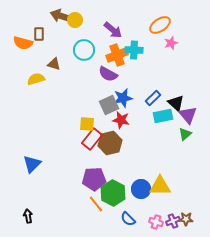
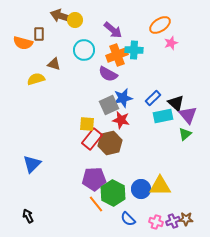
black arrow: rotated 16 degrees counterclockwise
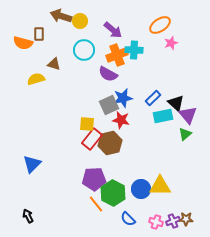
yellow circle: moved 5 px right, 1 px down
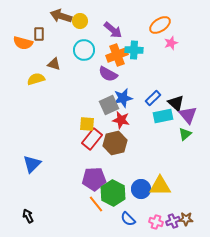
brown hexagon: moved 5 px right
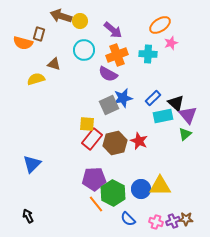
brown rectangle: rotated 16 degrees clockwise
cyan cross: moved 14 px right, 4 px down
red star: moved 18 px right, 21 px down; rotated 12 degrees clockwise
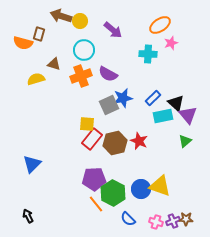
orange cross: moved 36 px left, 21 px down
green triangle: moved 7 px down
yellow triangle: rotated 20 degrees clockwise
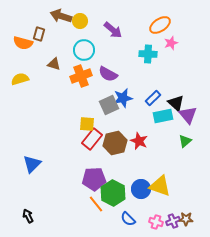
yellow semicircle: moved 16 px left
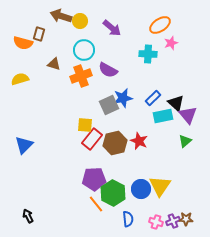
purple arrow: moved 1 px left, 2 px up
purple semicircle: moved 4 px up
yellow square: moved 2 px left, 1 px down
blue triangle: moved 8 px left, 19 px up
yellow triangle: rotated 45 degrees clockwise
blue semicircle: rotated 140 degrees counterclockwise
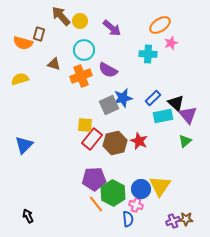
brown arrow: rotated 30 degrees clockwise
pink cross: moved 20 px left, 17 px up
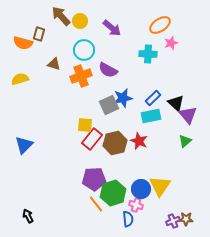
cyan rectangle: moved 12 px left
green hexagon: rotated 15 degrees clockwise
